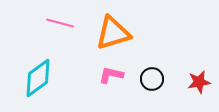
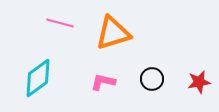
pink L-shape: moved 8 px left, 7 px down
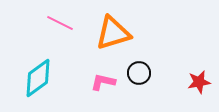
pink line: rotated 12 degrees clockwise
black circle: moved 13 px left, 6 px up
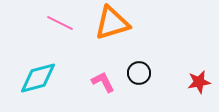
orange triangle: moved 1 px left, 10 px up
cyan diamond: rotated 21 degrees clockwise
pink L-shape: rotated 50 degrees clockwise
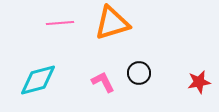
pink line: rotated 32 degrees counterclockwise
cyan diamond: moved 2 px down
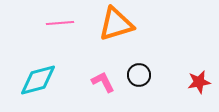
orange triangle: moved 4 px right, 1 px down
black circle: moved 2 px down
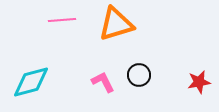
pink line: moved 2 px right, 3 px up
cyan diamond: moved 7 px left, 2 px down
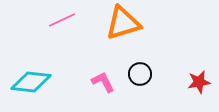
pink line: rotated 20 degrees counterclockwise
orange triangle: moved 7 px right, 1 px up
black circle: moved 1 px right, 1 px up
cyan diamond: rotated 21 degrees clockwise
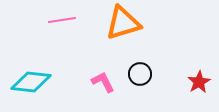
pink line: rotated 16 degrees clockwise
red star: rotated 20 degrees counterclockwise
